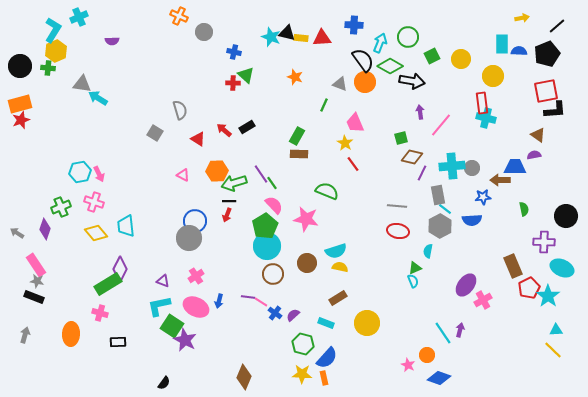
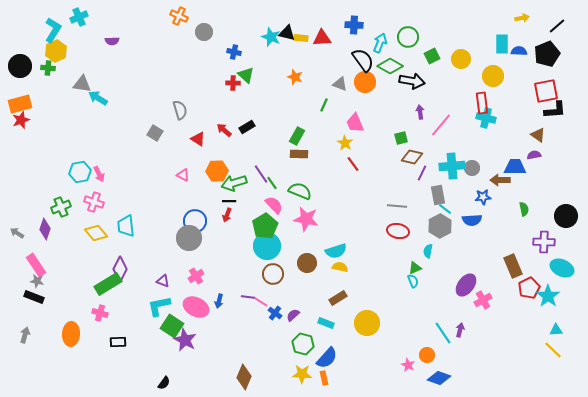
green semicircle at (327, 191): moved 27 px left
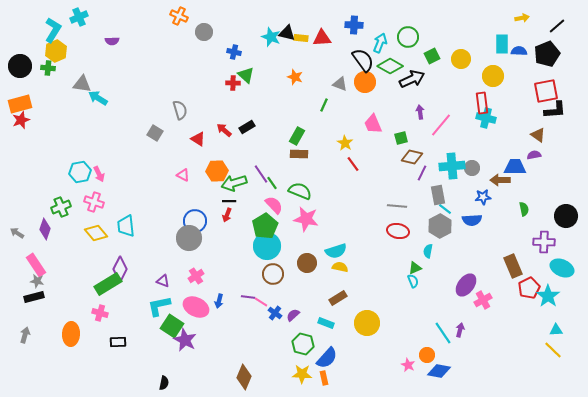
black arrow at (412, 81): moved 2 px up; rotated 35 degrees counterclockwise
pink trapezoid at (355, 123): moved 18 px right, 1 px down
black rectangle at (34, 297): rotated 36 degrees counterclockwise
blue diamond at (439, 378): moved 7 px up; rotated 10 degrees counterclockwise
black semicircle at (164, 383): rotated 24 degrees counterclockwise
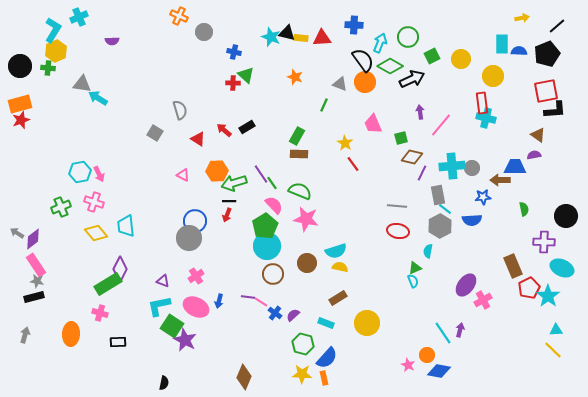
purple diamond at (45, 229): moved 12 px left, 10 px down; rotated 35 degrees clockwise
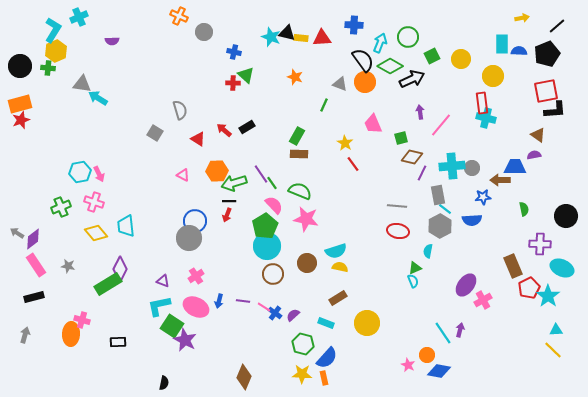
purple cross at (544, 242): moved 4 px left, 2 px down
gray star at (37, 281): moved 31 px right, 15 px up
purple line at (248, 297): moved 5 px left, 4 px down
pink line at (261, 302): moved 3 px right, 5 px down
pink cross at (100, 313): moved 18 px left, 7 px down
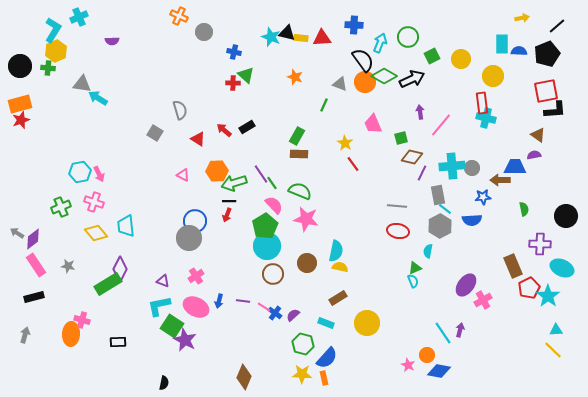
green diamond at (390, 66): moved 6 px left, 10 px down
cyan semicircle at (336, 251): rotated 60 degrees counterclockwise
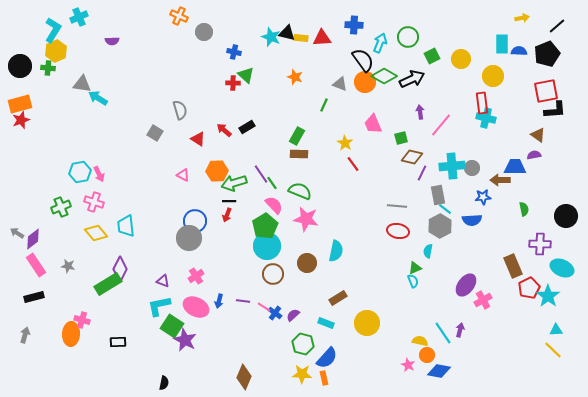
yellow semicircle at (340, 267): moved 80 px right, 74 px down
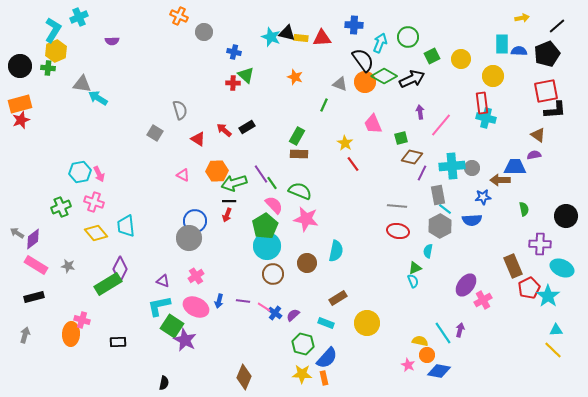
pink rectangle at (36, 265): rotated 25 degrees counterclockwise
